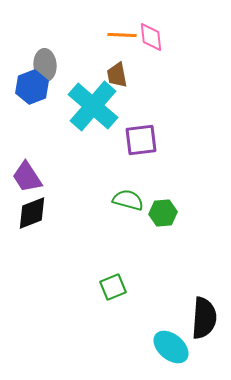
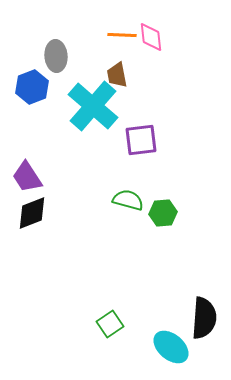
gray ellipse: moved 11 px right, 9 px up
green square: moved 3 px left, 37 px down; rotated 12 degrees counterclockwise
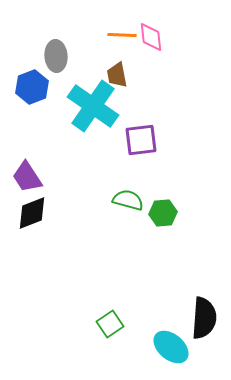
cyan cross: rotated 6 degrees counterclockwise
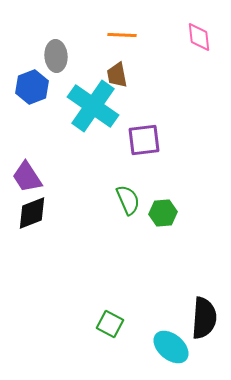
pink diamond: moved 48 px right
purple square: moved 3 px right
green semicircle: rotated 52 degrees clockwise
green square: rotated 28 degrees counterclockwise
